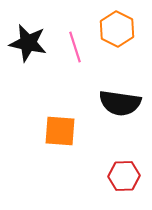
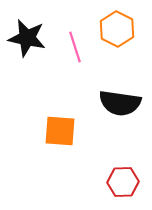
black star: moved 1 px left, 5 px up
red hexagon: moved 1 px left, 6 px down
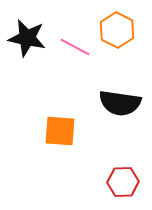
orange hexagon: moved 1 px down
pink line: rotated 44 degrees counterclockwise
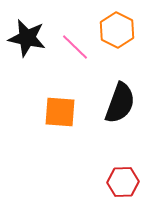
pink line: rotated 16 degrees clockwise
black semicircle: rotated 78 degrees counterclockwise
orange square: moved 19 px up
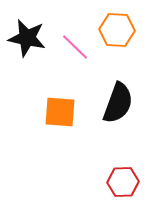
orange hexagon: rotated 24 degrees counterclockwise
black semicircle: moved 2 px left
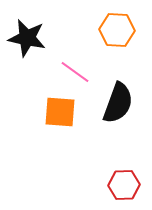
pink line: moved 25 px down; rotated 8 degrees counterclockwise
red hexagon: moved 1 px right, 3 px down
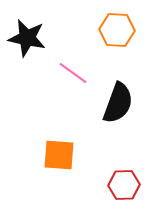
pink line: moved 2 px left, 1 px down
orange square: moved 1 px left, 43 px down
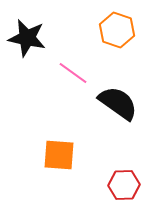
orange hexagon: rotated 16 degrees clockwise
black semicircle: rotated 75 degrees counterclockwise
